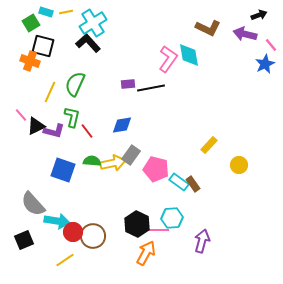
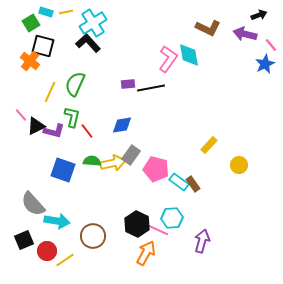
orange cross at (30, 61): rotated 18 degrees clockwise
pink line at (158, 230): rotated 25 degrees clockwise
red circle at (73, 232): moved 26 px left, 19 px down
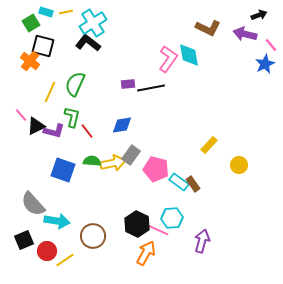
black L-shape at (88, 43): rotated 10 degrees counterclockwise
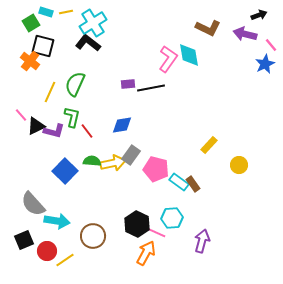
blue square at (63, 170): moved 2 px right, 1 px down; rotated 25 degrees clockwise
pink line at (158, 230): moved 3 px left, 2 px down
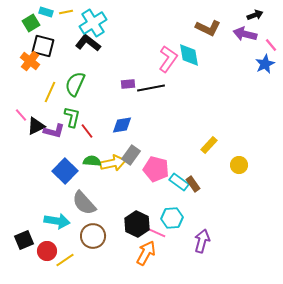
black arrow at (259, 15): moved 4 px left
gray semicircle at (33, 204): moved 51 px right, 1 px up
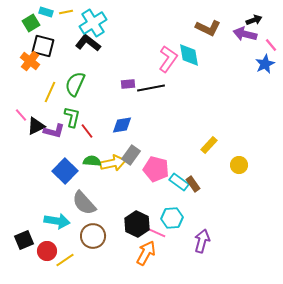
black arrow at (255, 15): moved 1 px left, 5 px down
